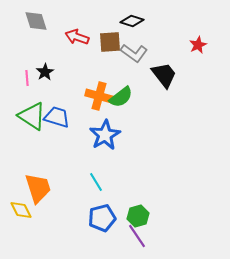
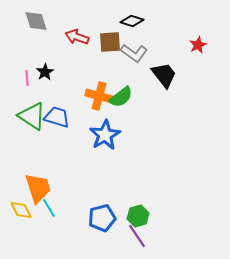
cyan line: moved 47 px left, 26 px down
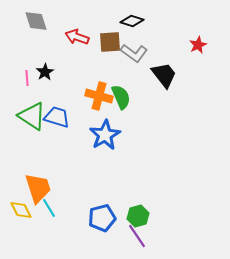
green semicircle: rotated 75 degrees counterclockwise
